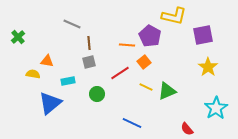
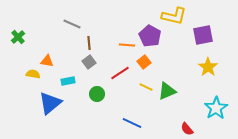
gray square: rotated 24 degrees counterclockwise
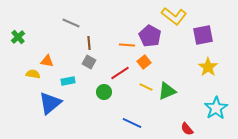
yellow L-shape: rotated 25 degrees clockwise
gray line: moved 1 px left, 1 px up
gray square: rotated 24 degrees counterclockwise
green circle: moved 7 px right, 2 px up
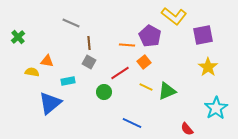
yellow semicircle: moved 1 px left, 2 px up
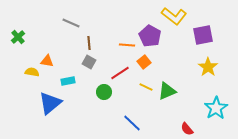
blue line: rotated 18 degrees clockwise
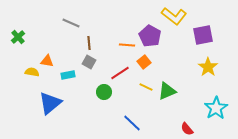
cyan rectangle: moved 6 px up
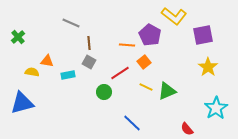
purple pentagon: moved 1 px up
blue triangle: moved 28 px left; rotated 25 degrees clockwise
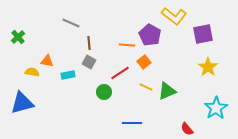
purple square: moved 1 px up
blue line: rotated 42 degrees counterclockwise
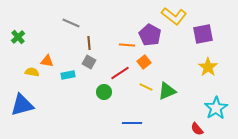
blue triangle: moved 2 px down
red semicircle: moved 10 px right
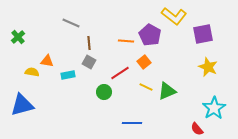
orange line: moved 1 px left, 4 px up
yellow star: rotated 12 degrees counterclockwise
cyan star: moved 2 px left
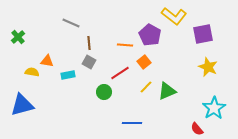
orange line: moved 1 px left, 4 px down
yellow line: rotated 72 degrees counterclockwise
